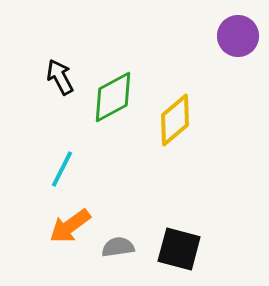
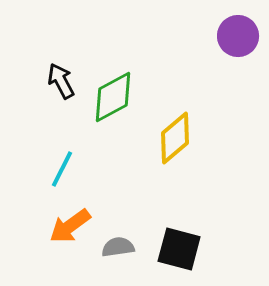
black arrow: moved 1 px right, 4 px down
yellow diamond: moved 18 px down
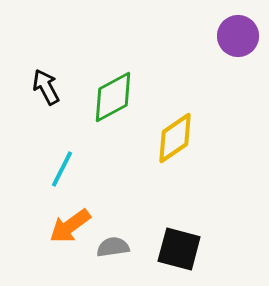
black arrow: moved 15 px left, 6 px down
yellow diamond: rotated 6 degrees clockwise
gray semicircle: moved 5 px left
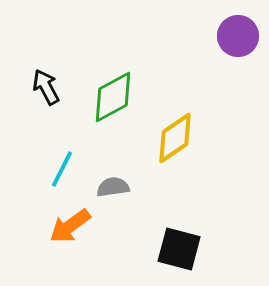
gray semicircle: moved 60 px up
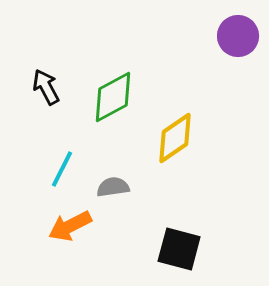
orange arrow: rotated 9 degrees clockwise
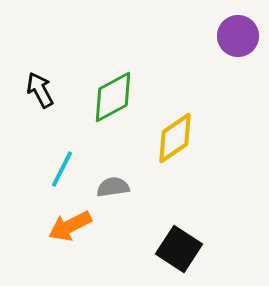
black arrow: moved 6 px left, 3 px down
black square: rotated 18 degrees clockwise
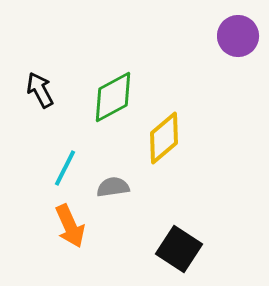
yellow diamond: moved 11 px left; rotated 6 degrees counterclockwise
cyan line: moved 3 px right, 1 px up
orange arrow: rotated 87 degrees counterclockwise
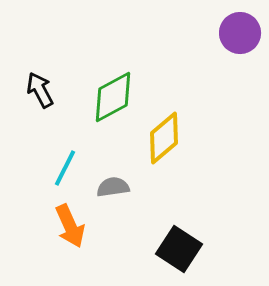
purple circle: moved 2 px right, 3 px up
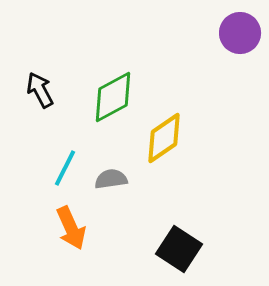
yellow diamond: rotated 6 degrees clockwise
gray semicircle: moved 2 px left, 8 px up
orange arrow: moved 1 px right, 2 px down
